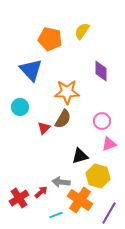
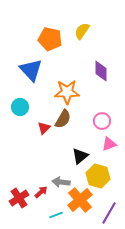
black triangle: rotated 24 degrees counterclockwise
orange cross: rotated 15 degrees clockwise
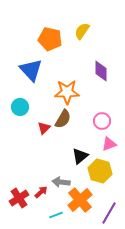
yellow hexagon: moved 2 px right, 5 px up
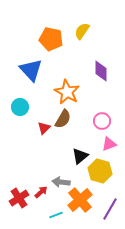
orange pentagon: moved 1 px right
orange star: rotated 30 degrees clockwise
purple line: moved 1 px right, 4 px up
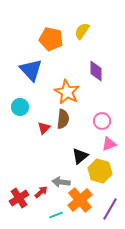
purple diamond: moved 5 px left
brown semicircle: rotated 24 degrees counterclockwise
